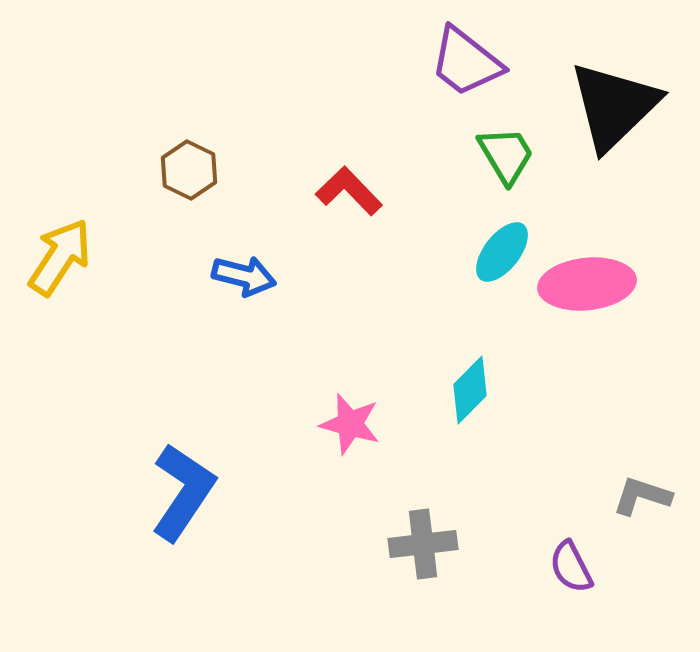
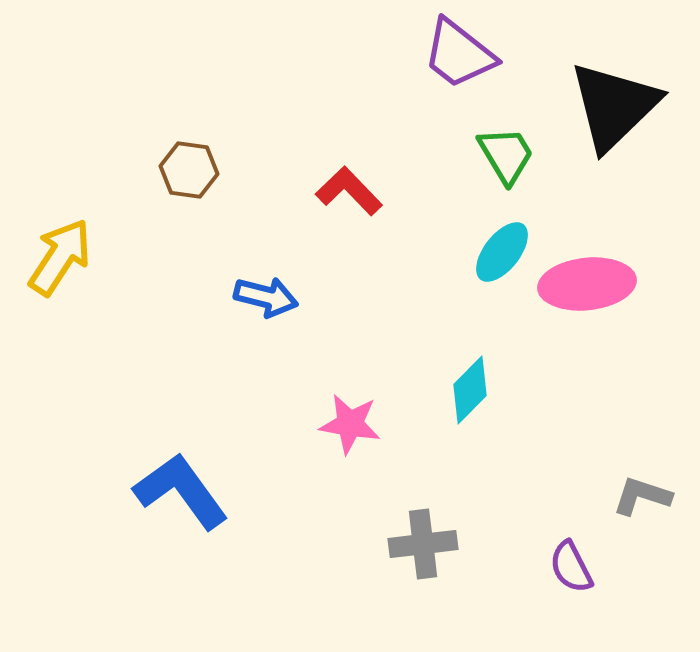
purple trapezoid: moved 7 px left, 8 px up
brown hexagon: rotated 18 degrees counterclockwise
blue arrow: moved 22 px right, 21 px down
pink star: rotated 6 degrees counterclockwise
blue L-shape: moved 2 px left, 1 px up; rotated 70 degrees counterclockwise
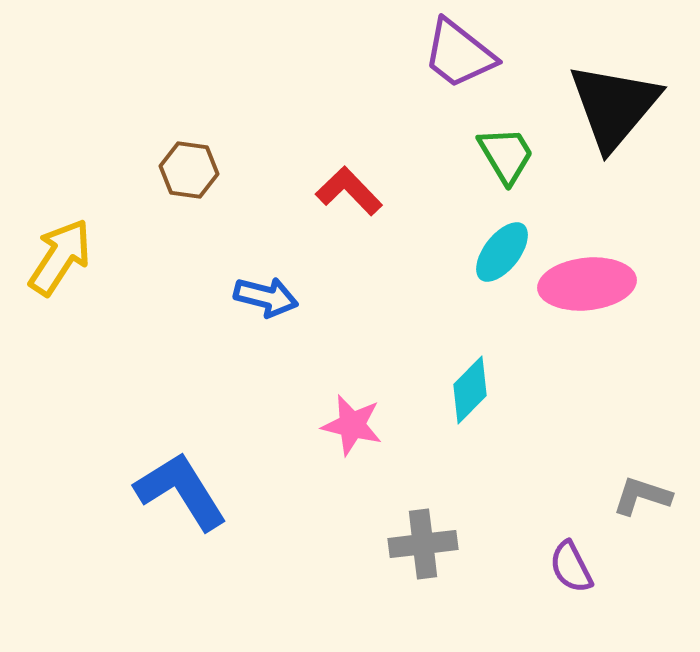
black triangle: rotated 6 degrees counterclockwise
pink star: moved 2 px right, 1 px down; rotated 4 degrees clockwise
blue L-shape: rotated 4 degrees clockwise
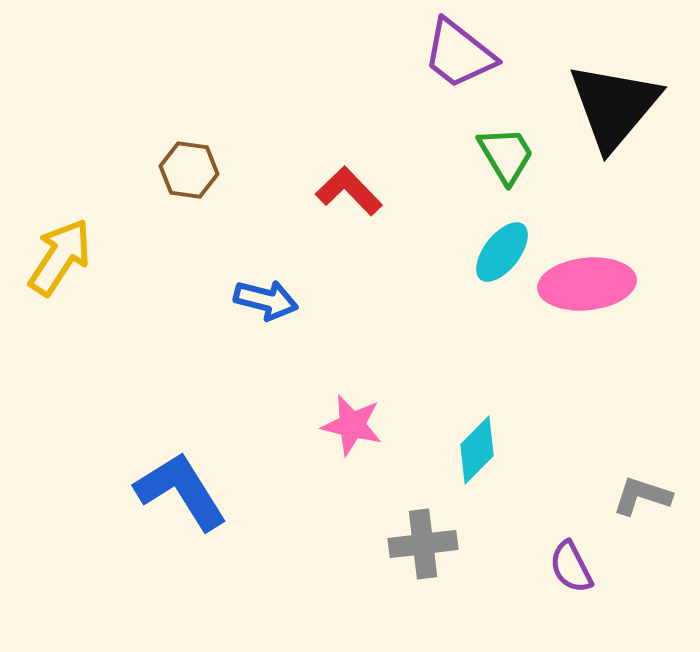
blue arrow: moved 3 px down
cyan diamond: moved 7 px right, 60 px down
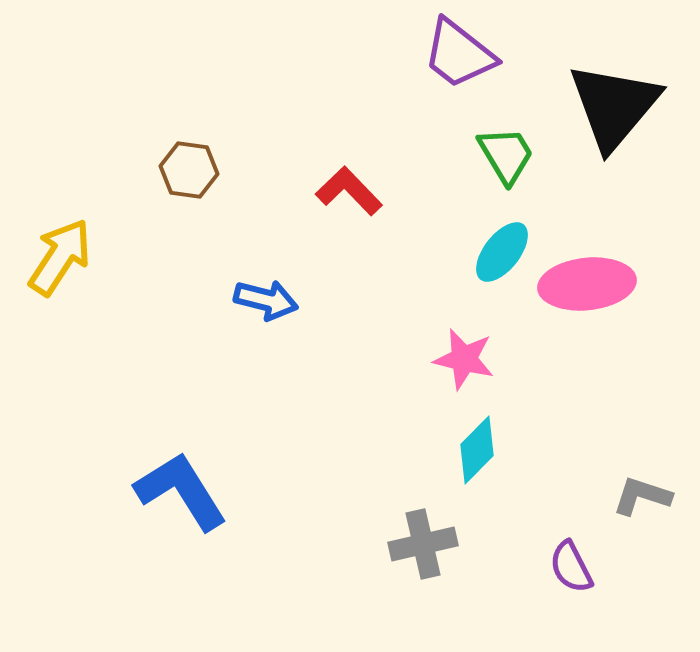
pink star: moved 112 px right, 66 px up
gray cross: rotated 6 degrees counterclockwise
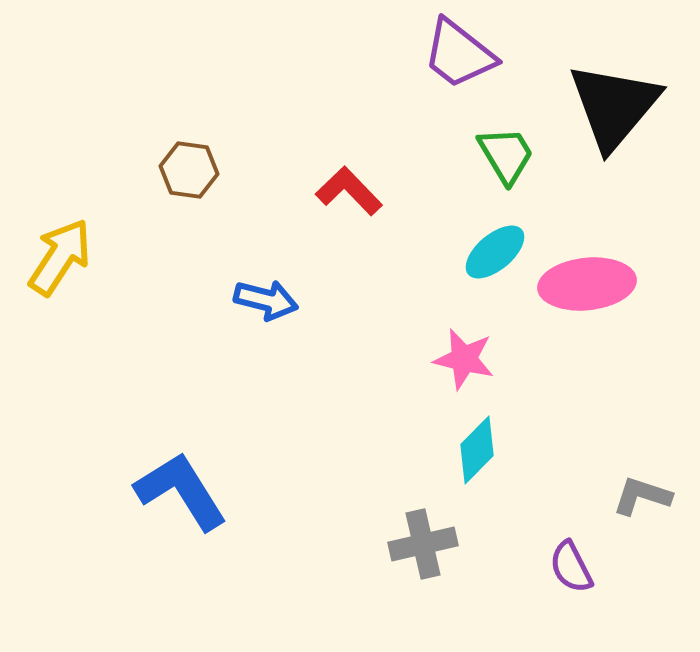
cyan ellipse: moved 7 px left; rotated 12 degrees clockwise
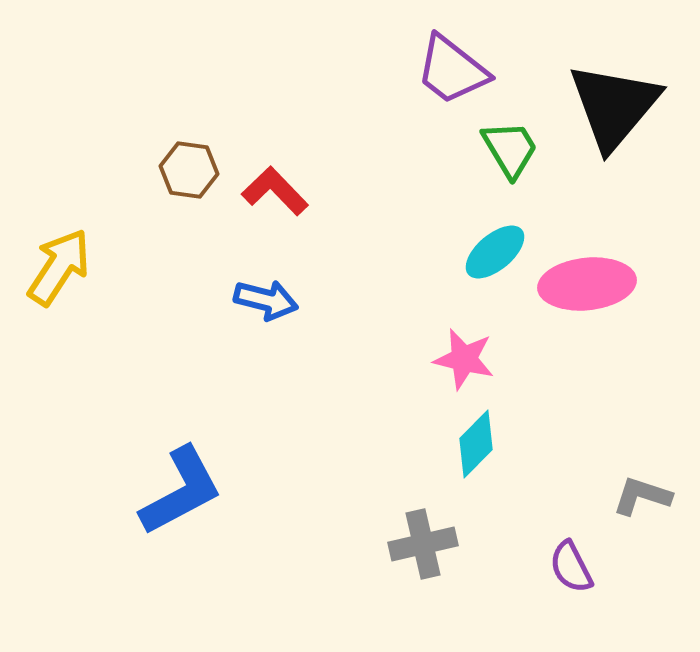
purple trapezoid: moved 7 px left, 16 px down
green trapezoid: moved 4 px right, 6 px up
red L-shape: moved 74 px left
yellow arrow: moved 1 px left, 10 px down
cyan diamond: moved 1 px left, 6 px up
blue L-shape: rotated 94 degrees clockwise
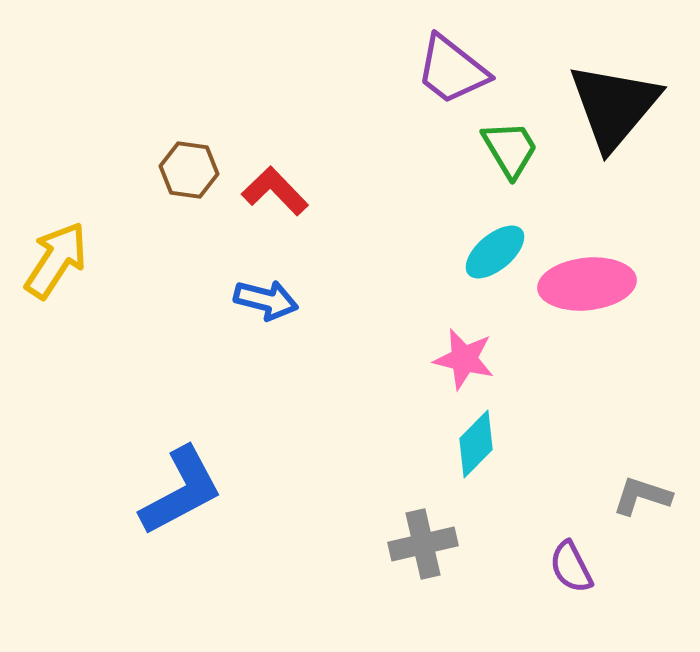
yellow arrow: moved 3 px left, 7 px up
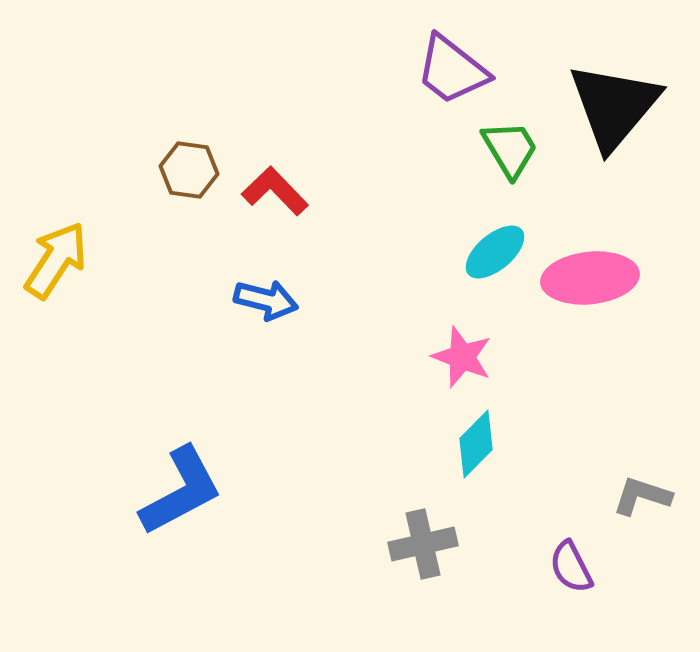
pink ellipse: moved 3 px right, 6 px up
pink star: moved 2 px left, 2 px up; rotated 8 degrees clockwise
